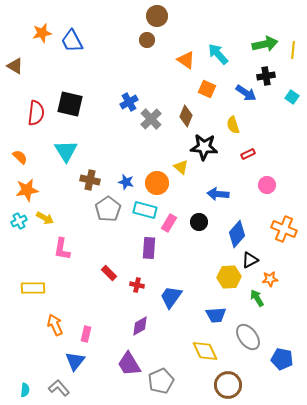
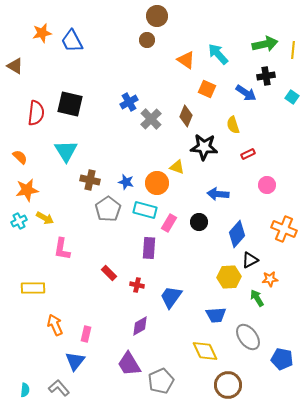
yellow triangle at (181, 167): moved 4 px left; rotated 21 degrees counterclockwise
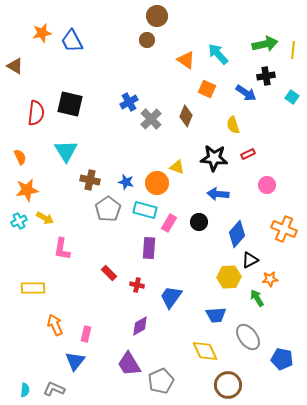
black star at (204, 147): moved 10 px right, 11 px down
orange semicircle at (20, 157): rotated 21 degrees clockwise
gray L-shape at (59, 388): moved 5 px left, 1 px down; rotated 25 degrees counterclockwise
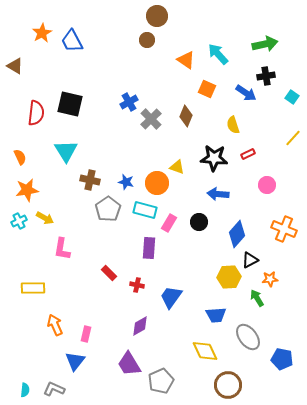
orange star at (42, 33): rotated 18 degrees counterclockwise
yellow line at (293, 50): moved 88 px down; rotated 36 degrees clockwise
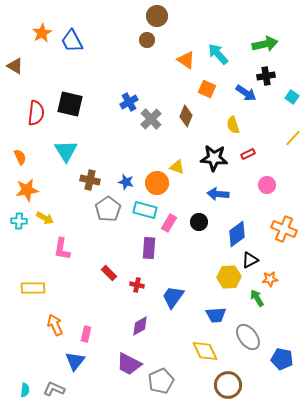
cyan cross at (19, 221): rotated 28 degrees clockwise
blue diamond at (237, 234): rotated 12 degrees clockwise
blue trapezoid at (171, 297): moved 2 px right
purple trapezoid at (129, 364): rotated 32 degrees counterclockwise
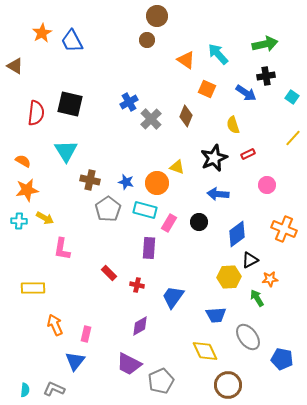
orange semicircle at (20, 157): moved 3 px right, 4 px down; rotated 35 degrees counterclockwise
black star at (214, 158): rotated 28 degrees counterclockwise
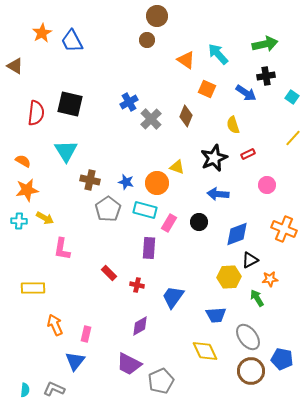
blue diamond at (237, 234): rotated 16 degrees clockwise
brown circle at (228, 385): moved 23 px right, 14 px up
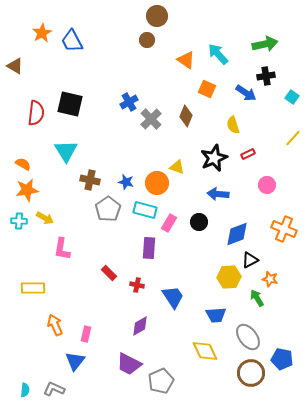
orange semicircle at (23, 161): moved 3 px down
orange star at (270, 279): rotated 21 degrees clockwise
blue trapezoid at (173, 297): rotated 110 degrees clockwise
brown circle at (251, 371): moved 2 px down
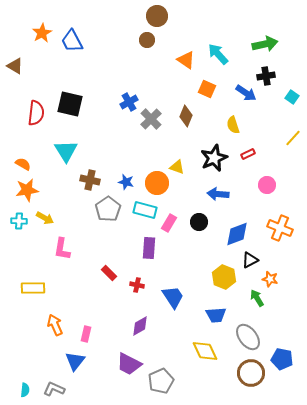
orange cross at (284, 229): moved 4 px left, 1 px up
yellow hexagon at (229, 277): moved 5 px left; rotated 25 degrees clockwise
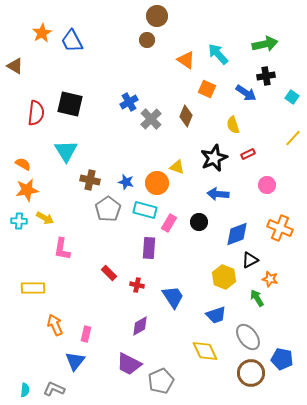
blue trapezoid at (216, 315): rotated 15 degrees counterclockwise
